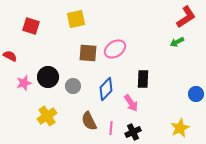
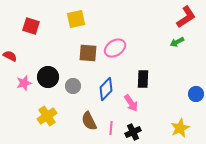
pink ellipse: moved 1 px up
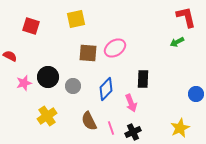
red L-shape: rotated 70 degrees counterclockwise
pink arrow: rotated 12 degrees clockwise
pink line: rotated 24 degrees counterclockwise
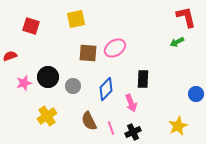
red semicircle: rotated 48 degrees counterclockwise
yellow star: moved 2 px left, 2 px up
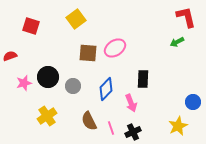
yellow square: rotated 24 degrees counterclockwise
blue circle: moved 3 px left, 8 px down
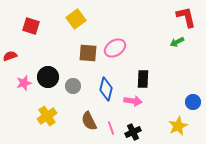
blue diamond: rotated 30 degrees counterclockwise
pink arrow: moved 2 px right, 2 px up; rotated 60 degrees counterclockwise
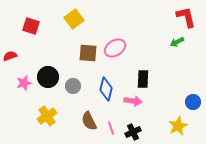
yellow square: moved 2 px left
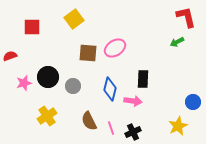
red square: moved 1 px right, 1 px down; rotated 18 degrees counterclockwise
blue diamond: moved 4 px right
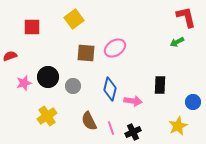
brown square: moved 2 px left
black rectangle: moved 17 px right, 6 px down
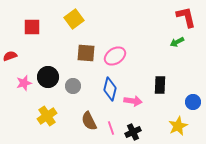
pink ellipse: moved 8 px down
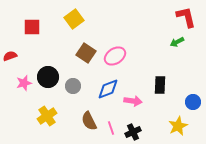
brown square: rotated 30 degrees clockwise
blue diamond: moved 2 px left; rotated 55 degrees clockwise
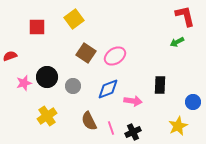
red L-shape: moved 1 px left, 1 px up
red square: moved 5 px right
black circle: moved 1 px left
